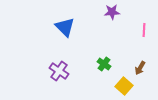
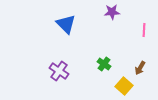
blue triangle: moved 1 px right, 3 px up
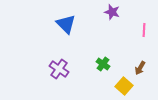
purple star: rotated 21 degrees clockwise
green cross: moved 1 px left
purple cross: moved 2 px up
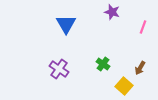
blue triangle: rotated 15 degrees clockwise
pink line: moved 1 px left, 3 px up; rotated 16 degrees clockwise
